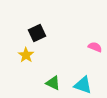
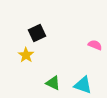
pink semicircle: moved 2 px up
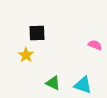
black square: rotated 24 degrees clockwise
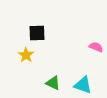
pink semicircle: moved 1 px right, 2 px down
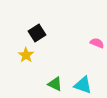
black square: rotated 30 degrees counterclockwise
pink semicircle: moved 1 px right, 4 px up
green triangle: moved 2 px right, 1 px down
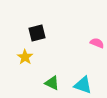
black square: rotated 18 degrees clockwise
yellow star: moved 1 px left, 2 px down
green triangle: moved 3 px left, 1 px up
